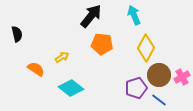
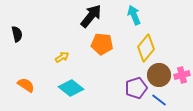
yellow diamond: rotated 12 degrees clockwise
orange semicircle: moved 10 px left, 16 px down
pink cross: moved 2 px up; rotated 14 degrees clockwise
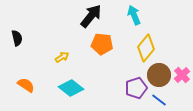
black semicircle: moved 4 px down
pink cross: rotated 28 degrees counterclockwise
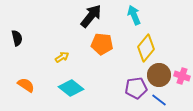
pink cross: moved 1 px down; rotated 28 degrees counterclockwise
purple pentagon: rotated 10 degrees clockwise
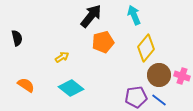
orange pentagon: moved 1 px right, 2 px up; rotated 20 degrees counterclockwise
purple pentagon: moved 9 px down
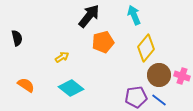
black arrow: moved 2 px left
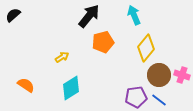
black semicircle: moved 4 px left, 23 px up; rotated 119 degrees counterclockwise
pink cross: moved 1 px up
cyan diamond: rotated 70 degrees counterclockwise
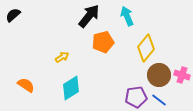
cyan arrow: moved 7 px left, 1 px down
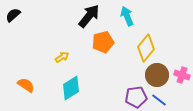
brown circle: moved 2 px left
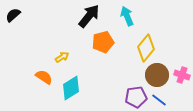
orange semicircle: moved 18 px right, 8 px up
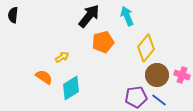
black semicircle: rotated 42 degrees counterclockwise
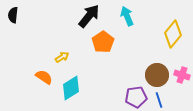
orange pentagon: rotated 20 degrees counterclockwise
yellow diamond: moved 27 px right, 14 px up
blue line: rotated 35 degrees clockwise
